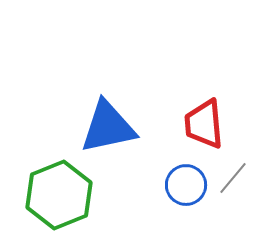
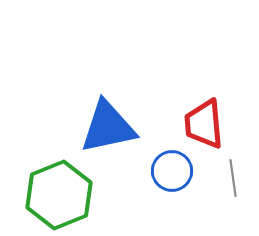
gray line: rotated 48 degrees counterclockwise
blue circle: moved 14 px left, 14 px up
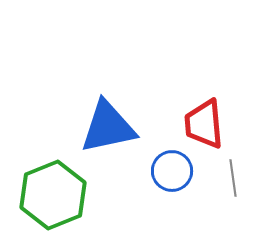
green hexagon: moved 6 px left
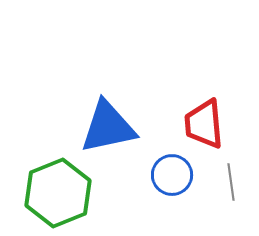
blue circle: moved 4 px down
gray line: moved 2 px left, 4 px down
green hexagon: moved 5 px right, 2 px up
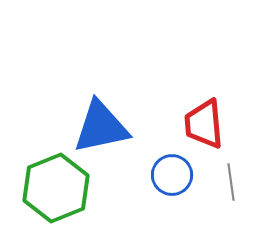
blue triangle: moved 7 px left
green hexagon: moved 2 px left, 5 px up
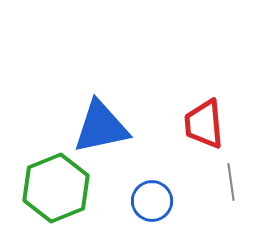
blue circle: moved 20 px left, 26 px down
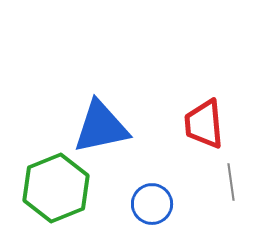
blue circle: moved 3 px down
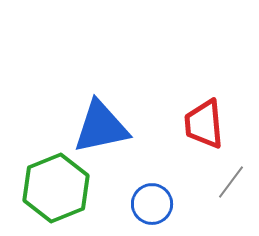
gray line: rotated 45 degrees clockwise
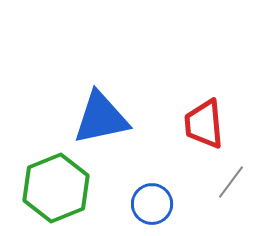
blue triangle: moved 9 px up
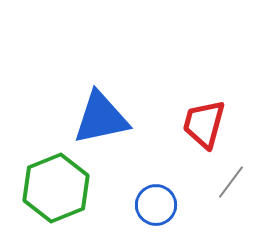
red trapezoid: rotated 20 degrees clockwise
blue circle: moved 4 px right, 1 px down
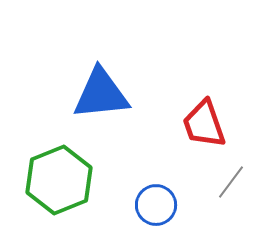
blue triangle: moved 24 px up; rotated 6 degrees clockwise
red trapezoid: rotated 34 degrees counterclockwise
green hexagon: moved 3 px right, 8 px up
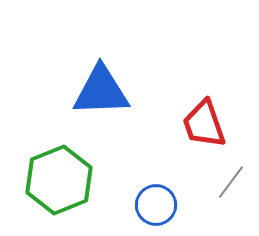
blue triangle: moved 3 px up; rotated 4 degrees clockwise
